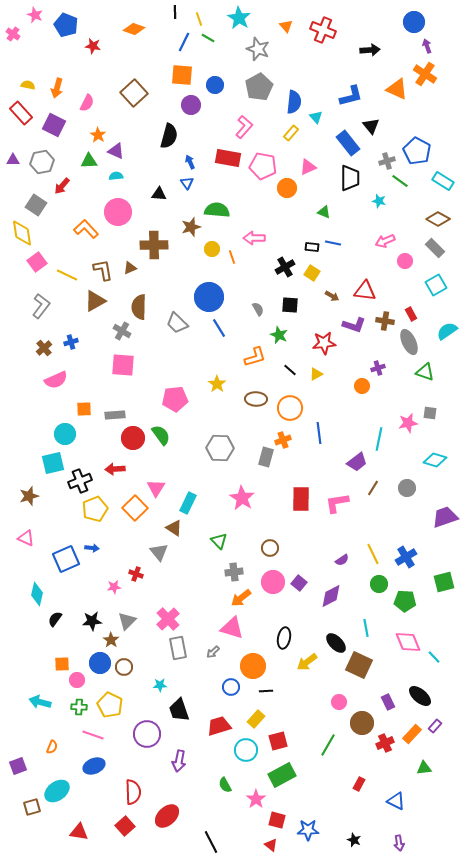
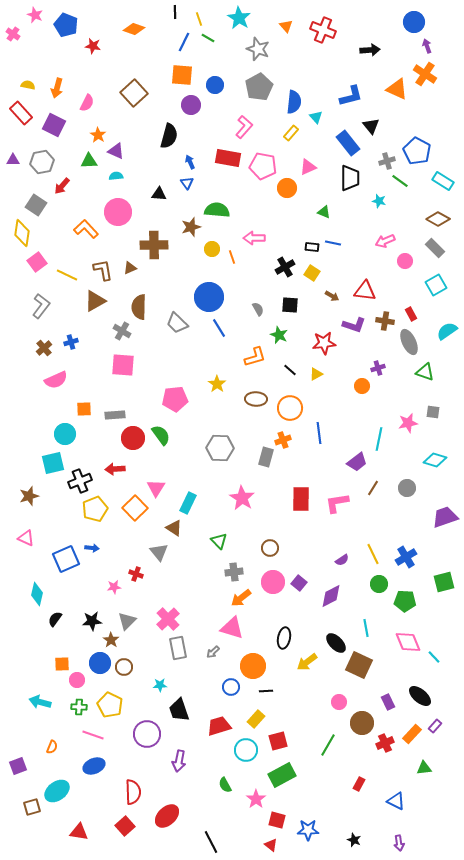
yellow diamond at (22, 233): rotated 16 degrees clockwise
gray square at (430, 413): moved 3 px right, 1 px up
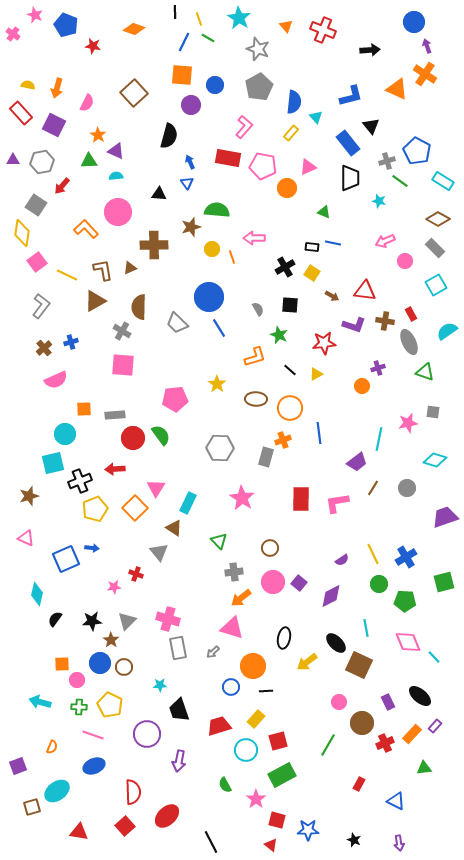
pink cross at (168, 619): rotated 30 degrees counterclockwise
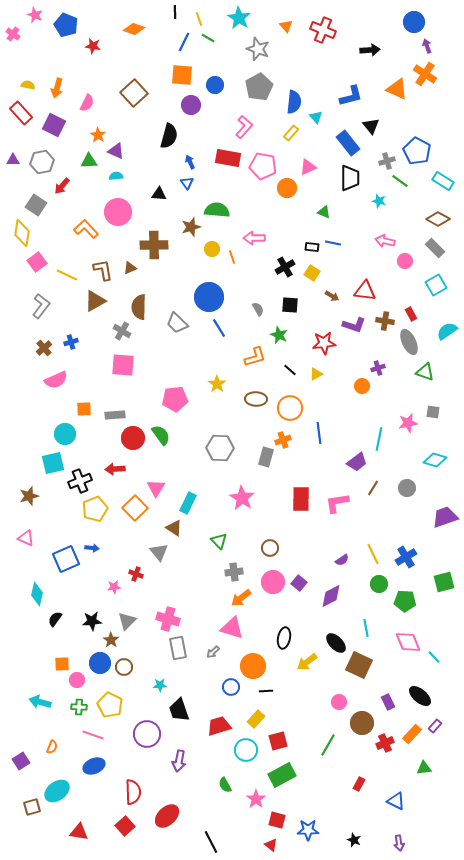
pink arrow at (385, 241): rotated 36 degrees clockwise
purple square at (18, 766): moved 3 px right, 5 px up; rotated 12 degrees counterclockwise
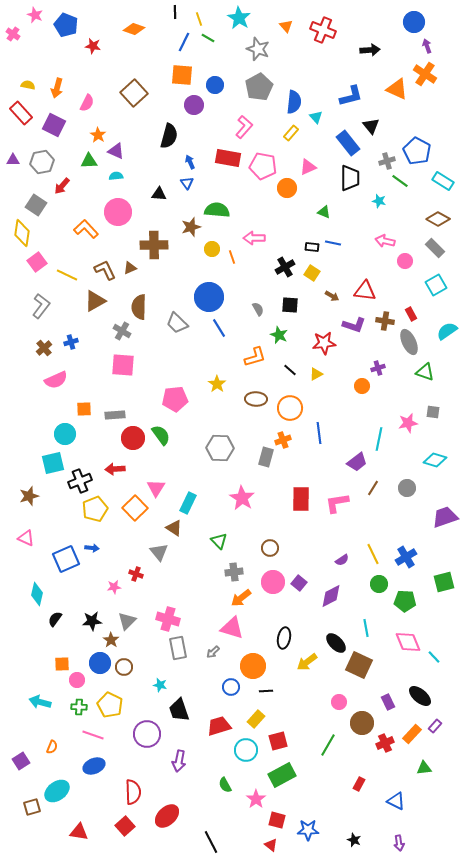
purple circle at (191, 105): moved 3 px right
brown L-shape at (103, 270): moved 2 px right; rotated 15 degrees counterclockwise
cyan star at (160, 685): rotated 16 degrees clockwise
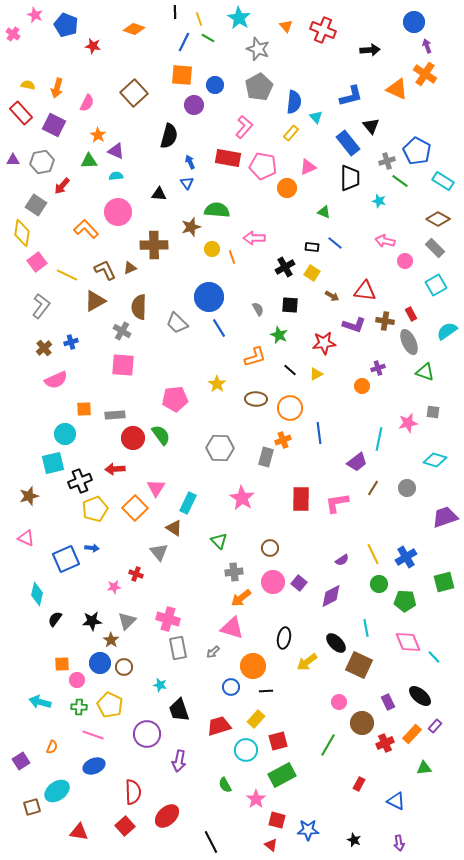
blue line at (333, 243): moved 2 px right; rotated 28 degrees clockwise
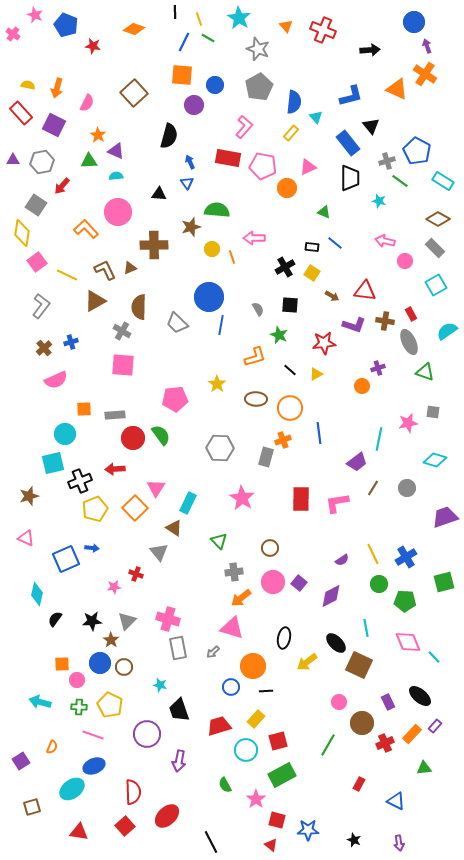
blue line at (219, 328): moved 2 px right, 3 px up; rotated 42 degrees clockwise
cyan ellipse at (57, 791): moved 15 px right, 2 px up
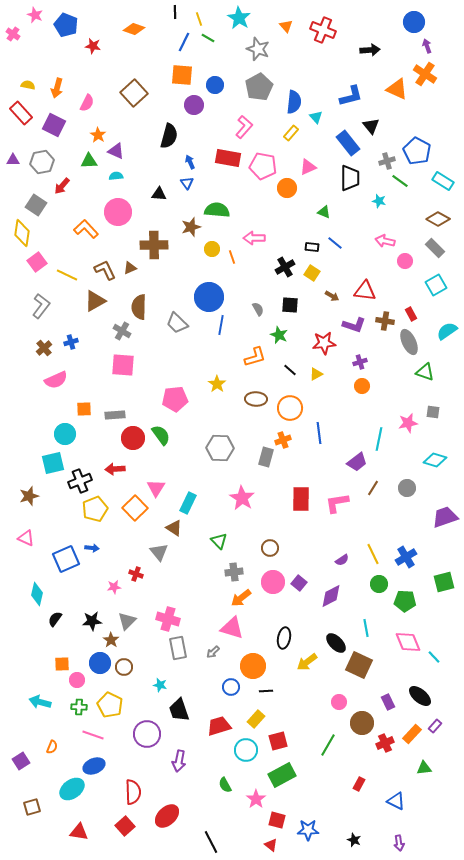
purple cross at (378, 368): moved 18 px left, 6 px up
